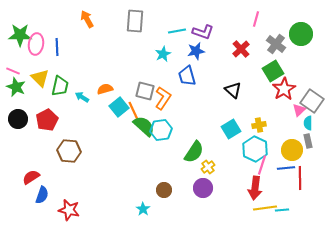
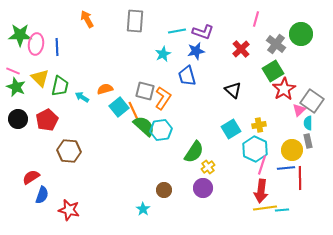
red arrow at (255, 188): moved 6 px right, 3 px down
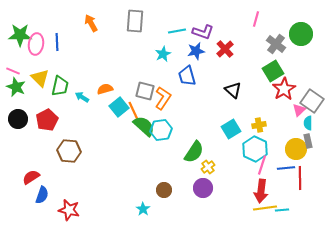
orange arrow at (87, 19): moved 4 px right, 4 px down
blue line at (57, 47): moved 5 px up
red cross at (241, 49): moved 16 px left
yellow circle at (292, 150): moved 4 px right, 1 px up
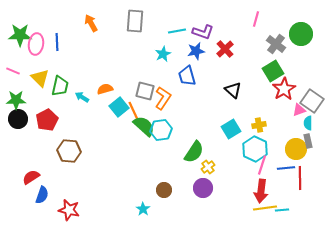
green star at (16, 87): moved 13 px down; rotated 24 degrees counterclockwise
pink triangle at (299, 110): rotated 24 degrees clockwise
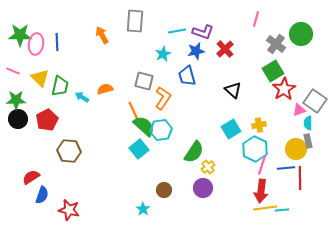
orange arrow at (91, 23): moved 11 px right, 12 px down
gray square at (145, 91): moved 1 px left, 10 px up
gray square at (312, 101): moved 3 px right
cyan square at (119, 107): moved 20 px right, 42 px down
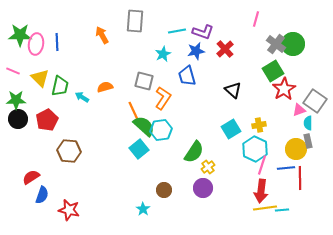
green circle at (301, 34): moved 8 px left, 10 px down
orange semicircle at (105, 89): moved 2 px up
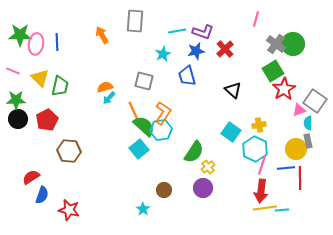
cyan arrow at (82, 97): moved 27 px right, 1 px down; rotated 80 degrees counterclockwise
orange L-shape at (163, 98): moved 15 px down
cyan square at (231, 129): moved 3 px down; rotated 24 degrees counterclockwise
